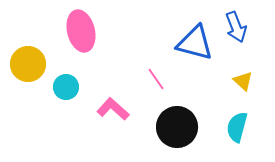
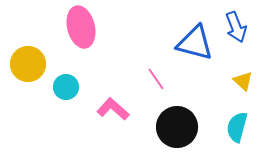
pink ellipse: moved 4 px up
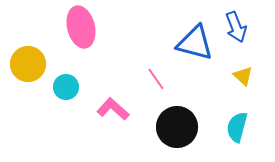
yellow triangle: moved 5 px up
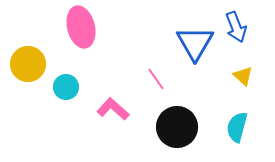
blue triangle: rotated 45 degrees clockwise
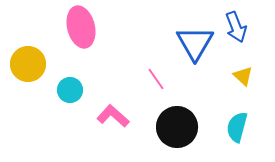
cyan circle: moved 4 px right, 3 px down
pink L-shape: moved 7 px down
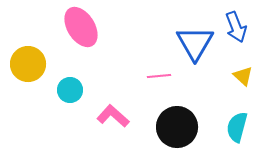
pink ellipse: rotated 18 degrees counterclockwise
pink line: moved 3 px right, 3 px up; rotated 60 degrees counterclockwise
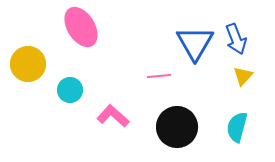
blue arrow: moved 12 px down
yellow triangle: rotated 30 degrees clockwise
